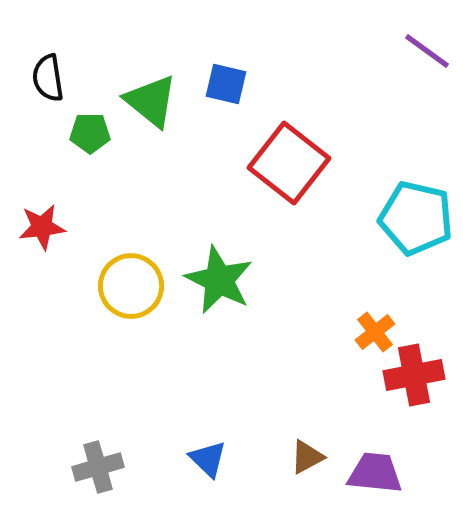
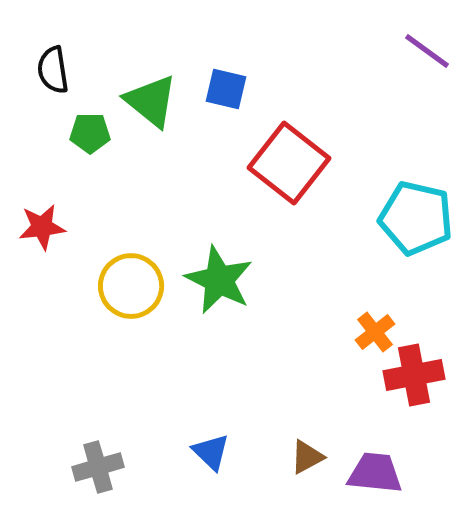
black semicircle: moved 5 px right, 8 px up
blue square: moved 5 px down
blue triangle: moved 3 px right, 7 px up
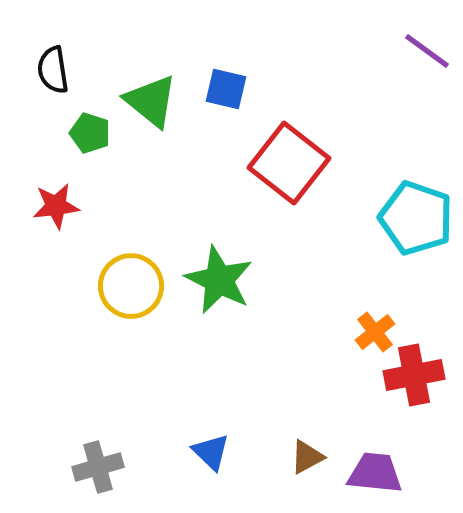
green pentagon: rotated 18 degrees clockwise
cyan pentagon: rotated 6 degrees clockwise
red star: moved 14 px right, 21 px up
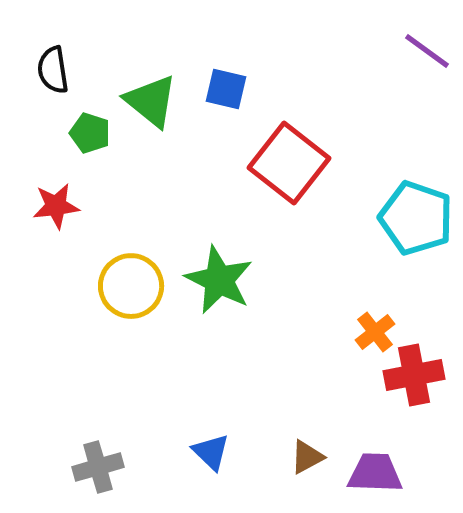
purple trapezoid: rotated 4 degrees counterclockwise
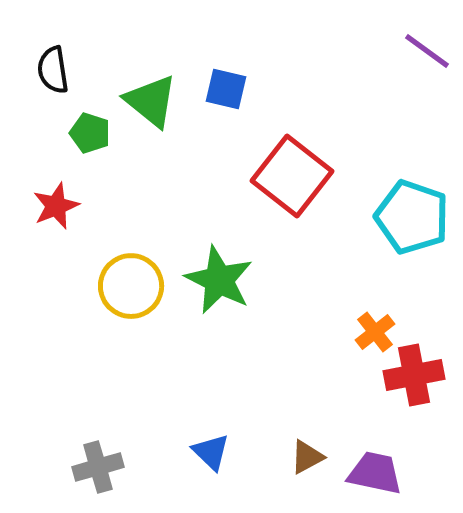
red square: moved 3 px right, 13 px down
red star: rotated 15 degrees counterclockwise
cyan pentagon: moved 4 px left, 1 px up
purple trapezoid: rotated 10 degrees clockwise
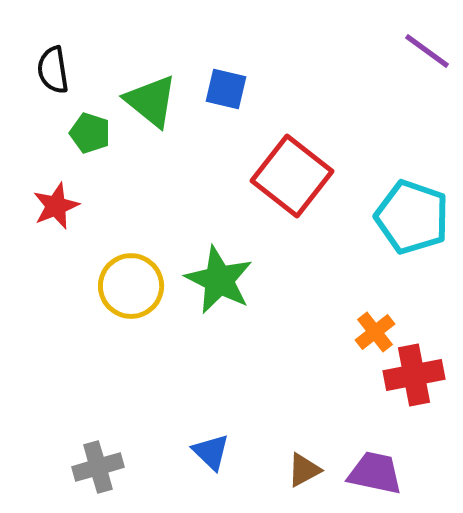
brown triangle: moved 3 px left, 13 px down
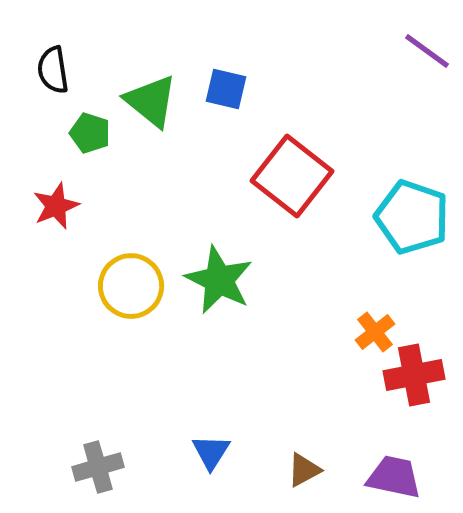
blue triangle: rotated 18 degrees clockwise
purple trapezoid: moved 19 px right, 4 px down
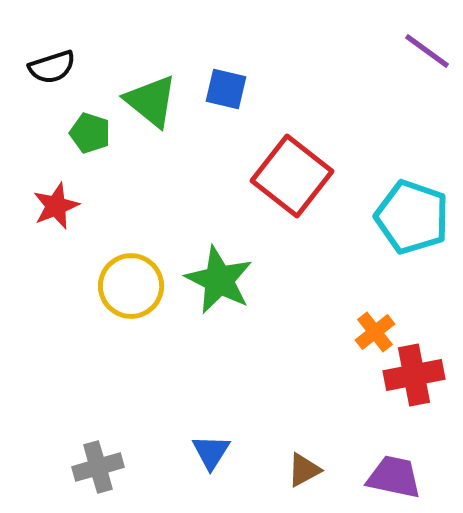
black semicircle: moved 1 px left, 3 px up; rotated 99 degrees counterclockwise
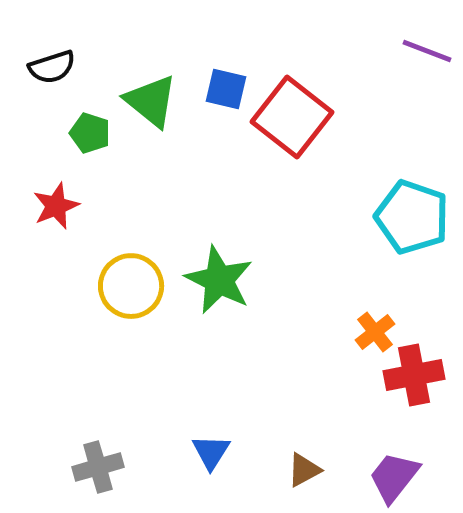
purple line: rotated 15 degrees counterclockwise
red square: moved 59 px up
purple trapezoid: rotated 64 degrees counterclockwise
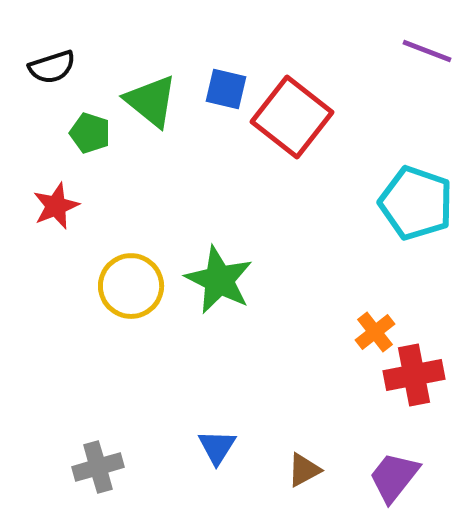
cyan pentagon: moved 4 px right, 14 px up
blue triangle: moved 6 px right, 5 px up
